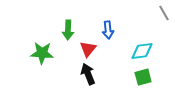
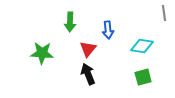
gray line: rotated 21 degrees clockwise
green arrow: moved 2 px right, 8 px up
cyan diamond: moved 5 px up; rotated 15 degrees clockwise
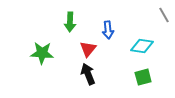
gray line: moved 2 px down; rotated 21 degrees counterclockwise
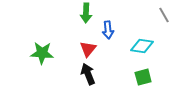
green arrow: moved 16 px right, 9 px up
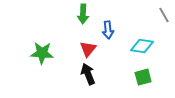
green arrow: moved 3 px left, 1 px down
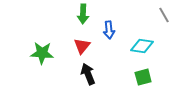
blue arrow: moved 1 px right
red triangle: moved 6 px left, 3 px up
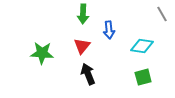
gray line: moved 2 px left, 1 px up
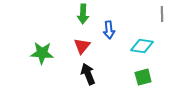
gray line: rotated 28 degrees clockwise
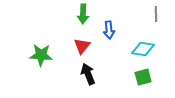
gray line: moved 6 px left
cyan diamond: moved 1 px right, 3 px down
green star: moved 1 px left, 2 px down
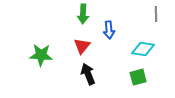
green square: moved 5 px left
